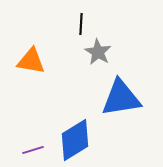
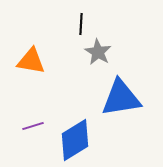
purple line: moved 24 px up
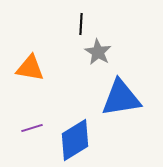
orange triangle: moved 1 px left, 7 px down
purple line: moved 1 px left, 2 px down
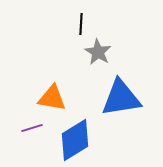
orange triangle: moved 22 px right, 30 px down
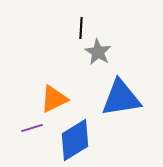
black line: moved 4 px down
orange triangle: moved 2 px right, 1 px down; rotated 36 degrees counterclockwise
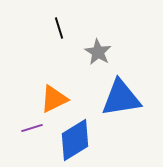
black line: moved 22 px left; rotated 20 degrees counterclockwise
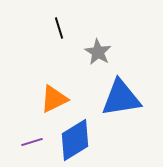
purple line: moved 14 px down
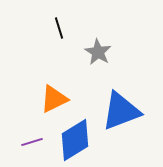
blue triangle: moved 13 px down; rotated 12 degrees counterclockwise
